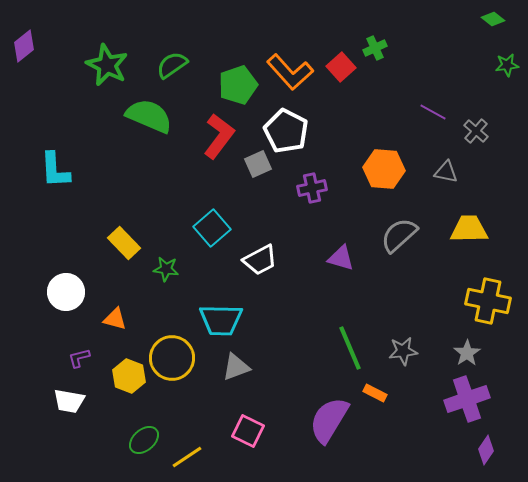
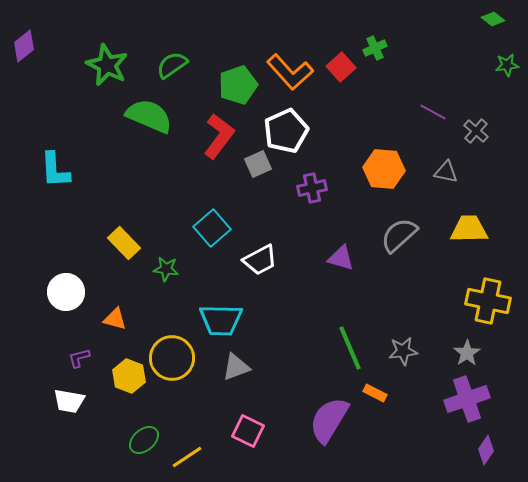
white pentagon at (286, 131): rotated 21 degrees clockwise
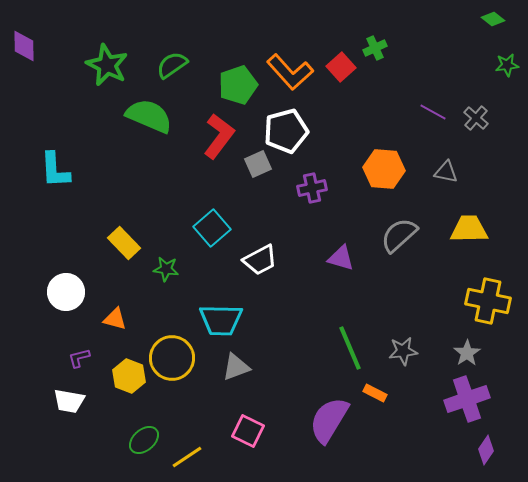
purple diamond at (24, 46): rotated 52 degrees counterclockwise
white pentagon at (286, 131): rotated 9 degrees clockwise
gray cross at (476, 131): moved 13 px up
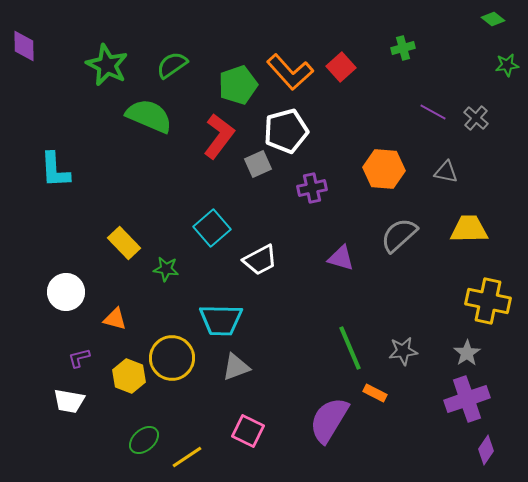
green cross at (375, 48): moved 28 px right; rotated 10 degrees clockwise
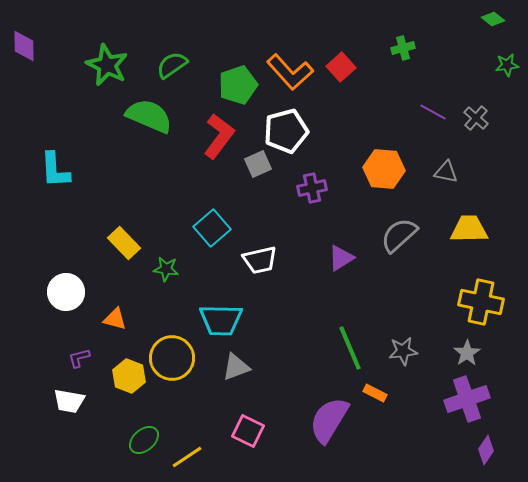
purple triangle at (341, 258): rotated 48 degrees counterclockwise
white trapezoid at (260, 260): rotated 15 degrees clockwise
yellow cross at (488, 301): moved 7 px left, 1 px down
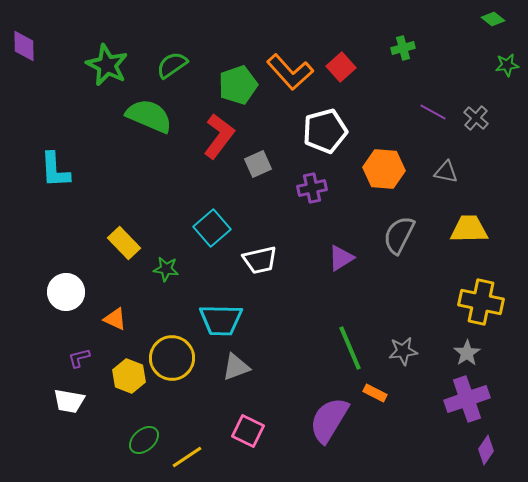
white pentagon at (286, 131): moved 39 px right
gray semicircle at (399, 235): rotated 21 degrees counterclockwise
orange triangle at (115, 319): rotated 10 degrees clockwise
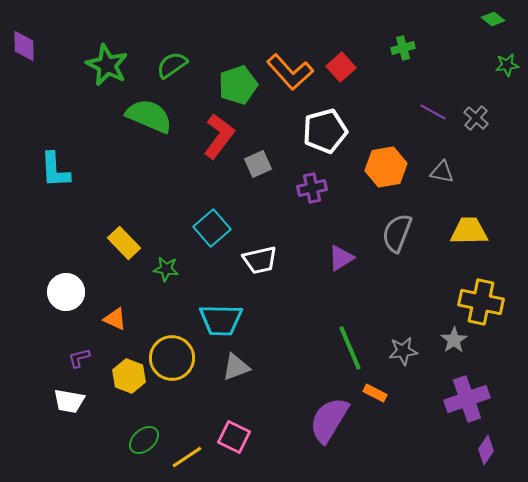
orange hexagon at (384, 169): moved 2 px right, 2 px up; rotated 15 degrees counterclockwise
gray triangle at (446, 172): moved 4 px left
yellow trapezoid at (469, 229): moved 2 px down
gray semicircle at (399, 235): moved 2 px left, 2 px up; rotated 6 degrees counterclockwise
gray star at (467, 353): moved 13 px left, 13 px up
pink square at (248, 431): moved 14 px left, 6 px down
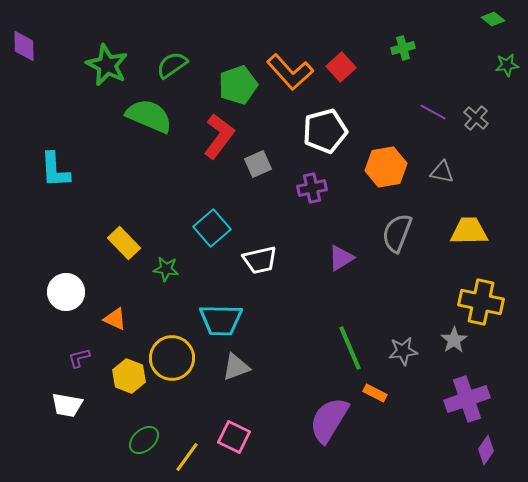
white trapezoid at (69, 401): moved 2 px left, 4 px down
yellow line at (187, 457): rotated 20 degrees counterclockwise
